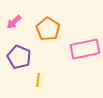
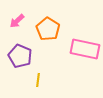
pink arrow: moved 3 px right, 1 px up
pink rectangle: rotated 24 degrees clockwise
purple pentagon: moved 1 px right, 1 px up
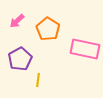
purple pentagon: moved 3 px down; rotated 20 degrees clockwise
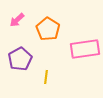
pink arrow: moved 1 px up
pink rectangle: rotated 20 degrees counterclockwise
yellow line: moved 8 px right, 3 px up
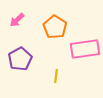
orange pentagon: moved 7 px right, 2 px up
yellow line: moved 10 px right, 1 px up
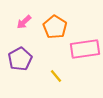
pink arrow: moved 7 px right, 2 px down
yellow line: rotated 48 degrees counterclockwise
